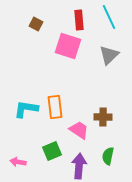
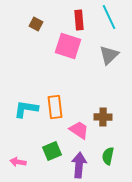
purple arrow: moved 1 px up
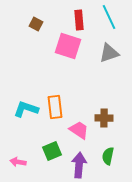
gray triangle: moved 2 px up; rotated 25 degrees clockwise
cyan L-shape: rotated 10 degrees clockwise
brown cross: moved 1 px right, 1 px down
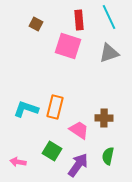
orange rectangle: rotated 20 degrees clockwise
green square: rotated 36 degrees counterclockwise
purple arrow: moved 1 px left; rotated 30 degrees clockwise
